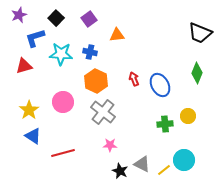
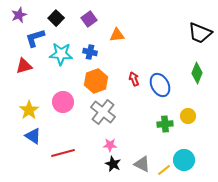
orange hexagon: rotated 15 degrees clockwise
black star: moved 7 px left, 7 px up
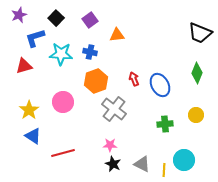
purple square: moved 1 px right, 1 px down
gray cross: moved 11 px right, 3 px up
yellow circle: moved 8 px right, 1 px up
yellow line: rotated 48 degrees counterclockwise
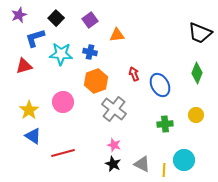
red arrow: moved 5 px up
pink star: moved 4 px right; rotated 16 degrees clockwise
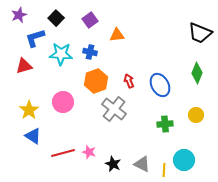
red arrow: moved 5 px left, 7 px down
pink star: moved 25 px left, 7 px down
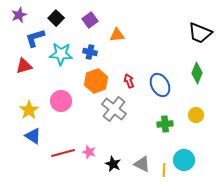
pink circle: moved 2 px left, 1 px up
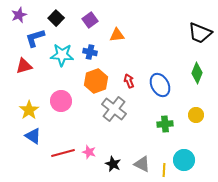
cyan star: moved 1 px right, 1 px down
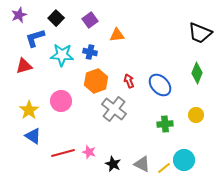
blue ellipse: rotated 15 degrees counterclockwise
yellow line: moved 2 px up; rotated 48 degrees clockwise
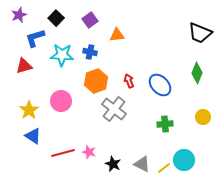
yellow circle: moved 7 px right, 2 px down
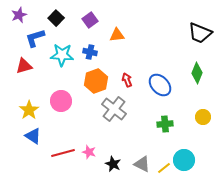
red arrow: moved 2 px left, 1 px up
